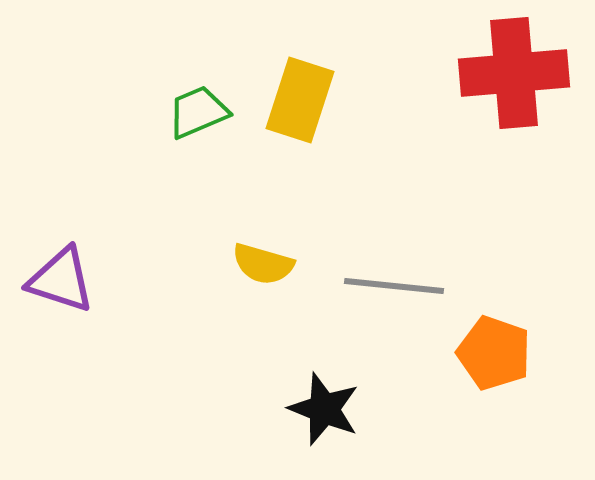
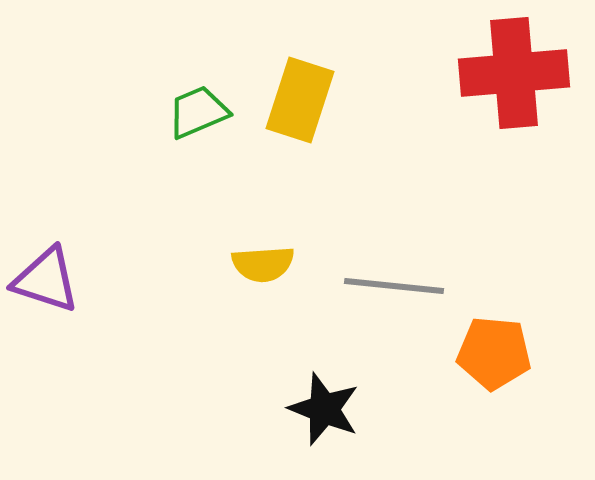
yellow semicircle: rotated 20 degrees counterclockwise
purple triangle: moved 15 px left
orange pentagon: rotated 14 degrees counterclockwise
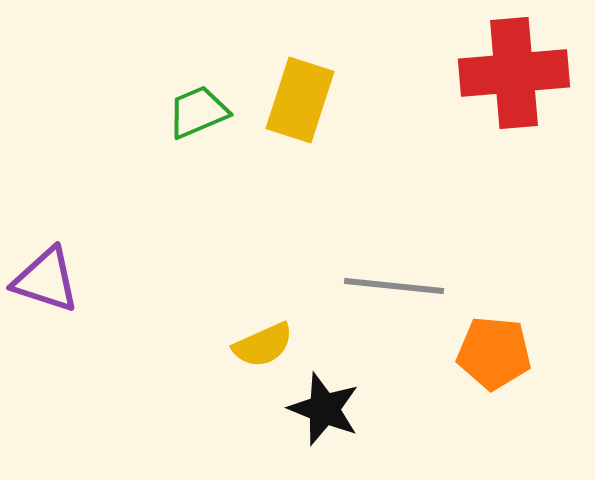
yellow semicircle: moved 81 px down; rotated 20 degrees counterclockwise
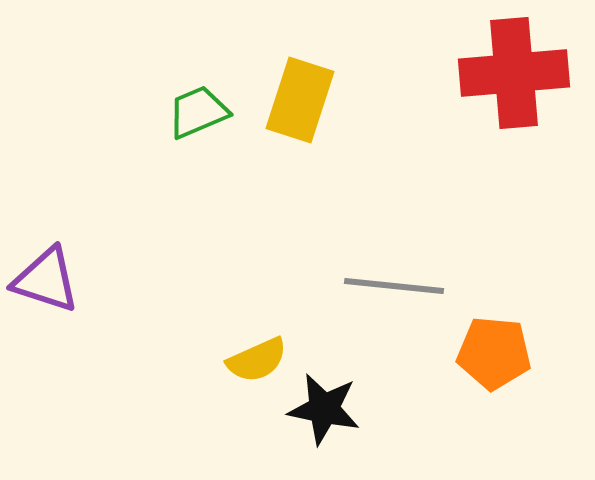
yellow semicircle: moved 6 px left, 15 px down
black star: rotated 10 degrees counterclockwise
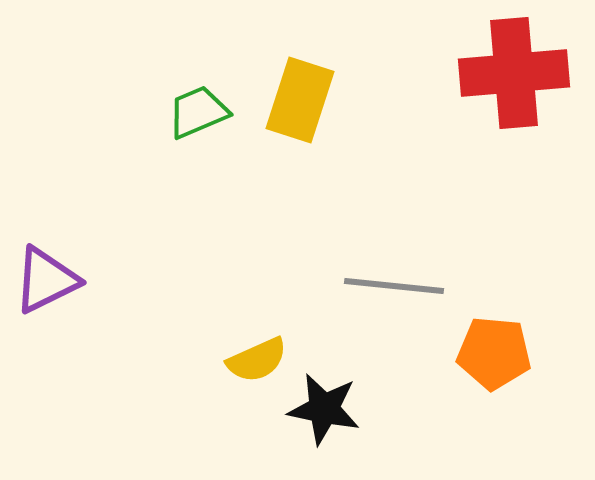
purple triangle: rotated 44 degrees counterclockwise
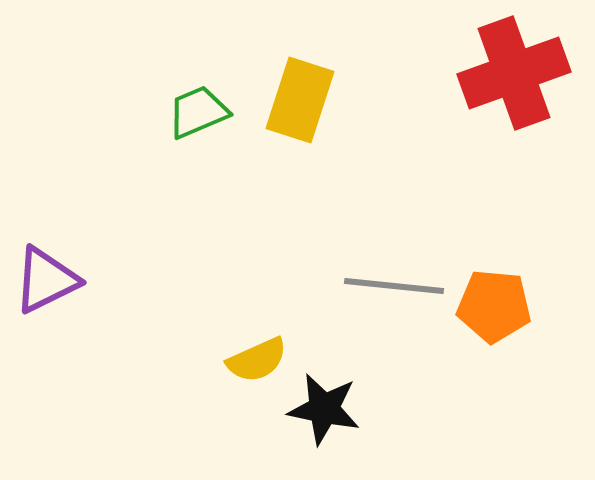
red cross: rotated 15 degrees counterclockwise
orange pentagon: moved 47 px up
